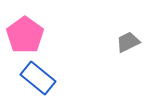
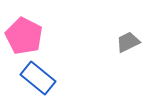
pink pentagon: moved 1 px left, 1 px down; rotated 9 degrees counterclockwise
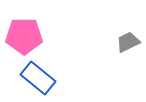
pink pentagon: rotated 27 degrees counterclockwise
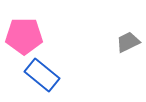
blue rectangle: moved 4 px right, 3 px up
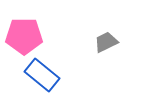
gray trapezoid: moved 22 px left
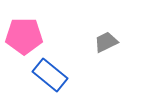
blue rectangle: moved 8 px right
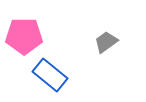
gray trapezoid: rotated 10 degrees counterclockwise
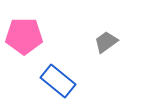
blue rectangle: moved 8 px right, 6 px down
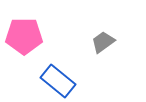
gray trapezoid: moved 3 px left
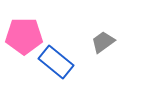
blue rectangle: moved 2 px left, 19 px up
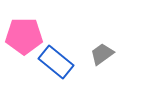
gray trapezoid: moved 1 px left, 12 px down
